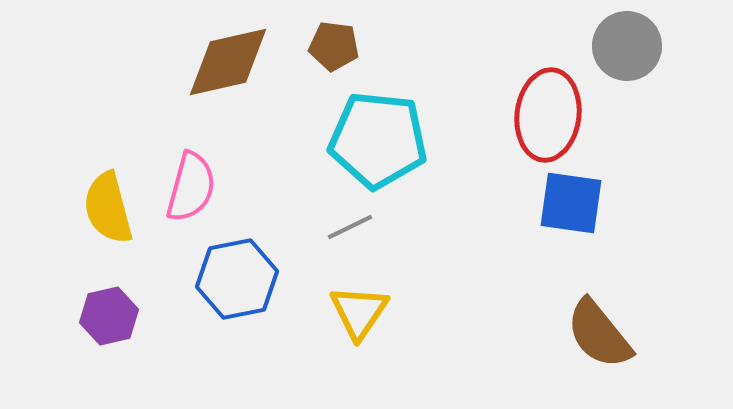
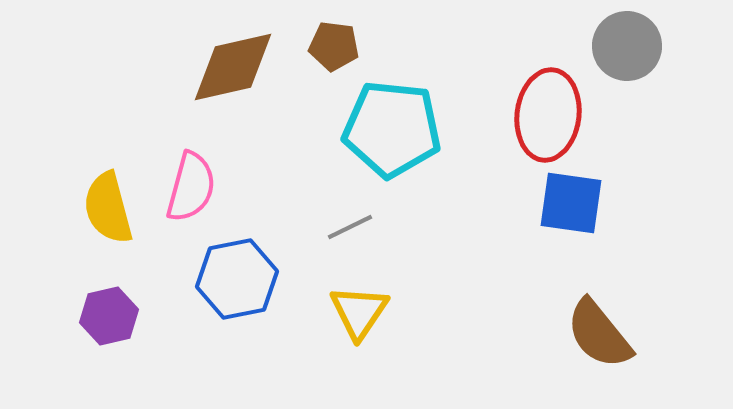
brown diamond: moved 5 px right, 5 px down
cyan pentagon: moved 14 px right, 11 px up
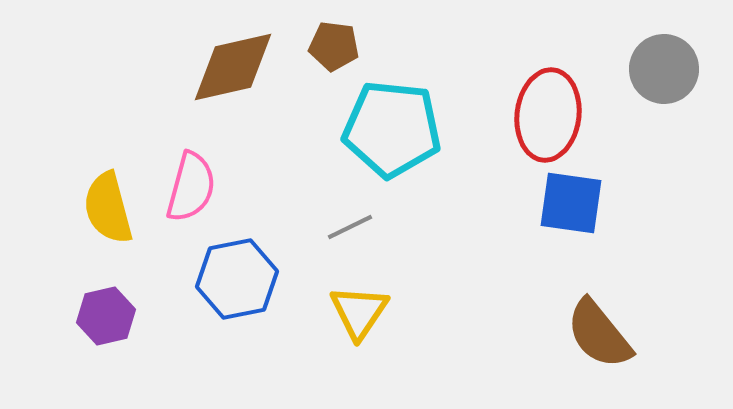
gray circle: moved 37 px right, 23 px down
purple hexagon: moved 3 px left
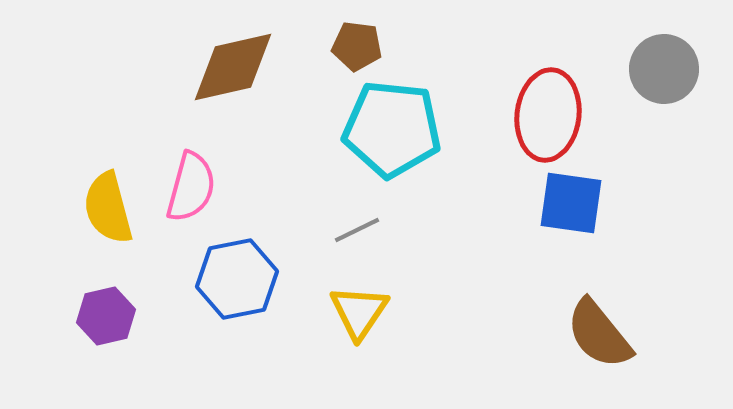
brown pentagon: moved 23 px right
gray line: moved 7 px right, 3 px down
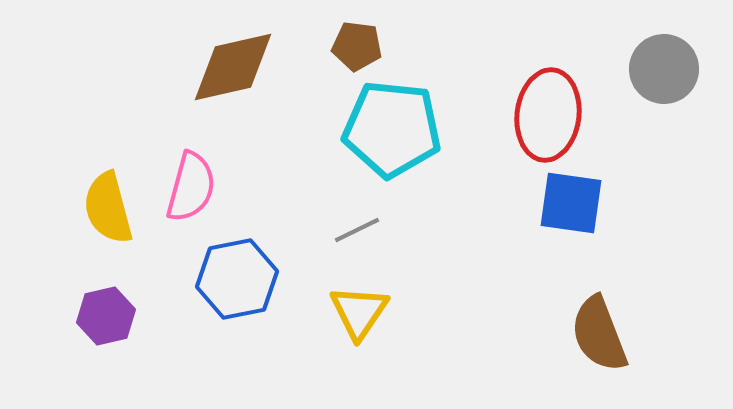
brown semicircle: rotated 18 degrees clockwise
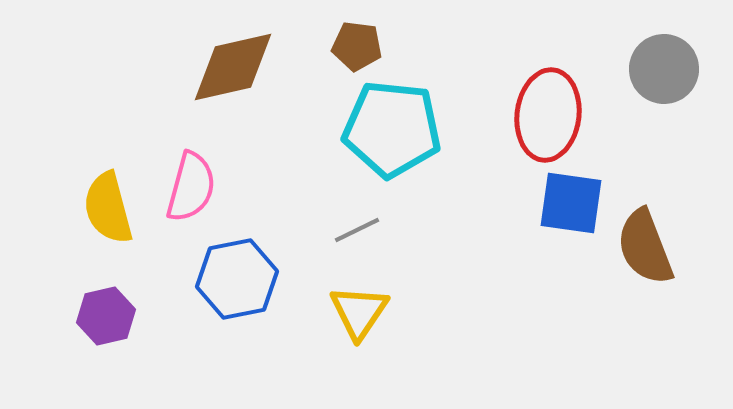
brown semicircle: moved 46 px right, 87 px up
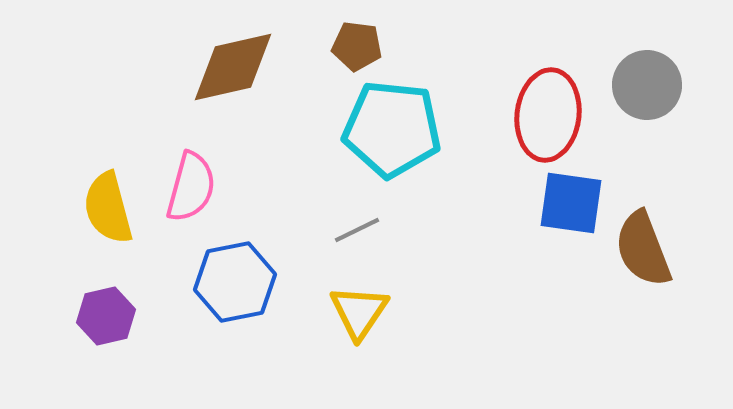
gray circle: moved 17 px left, 16 px down
brown semicircle: moved 2 px left, 2 px down
blue hexagon: moved 2 px left, 3 px down
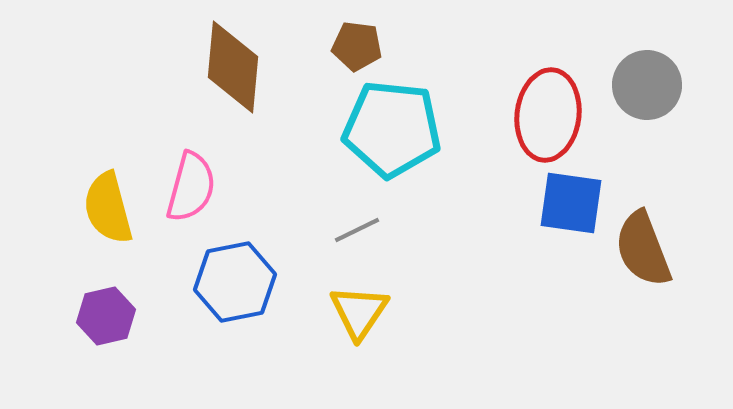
brown diamond: rotated 72 degrees counterclockwise
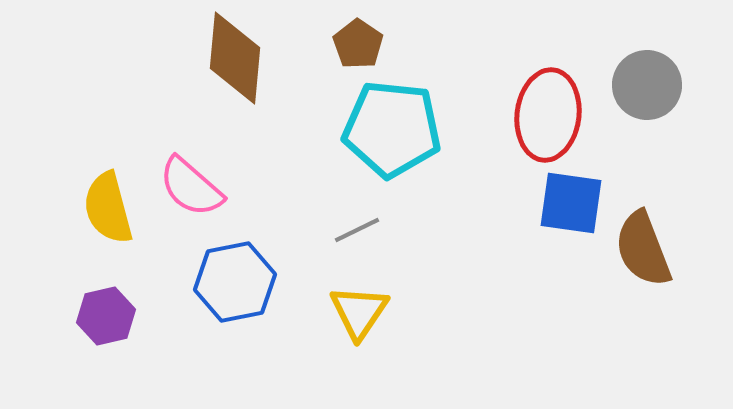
brown pentagon: moved 1 px right, 2 px up; rotated 27 degrees clockwise
brown diamond: moved 2 px right, 9 px up
pink semicircle: rotated 116 degrees clockwise
